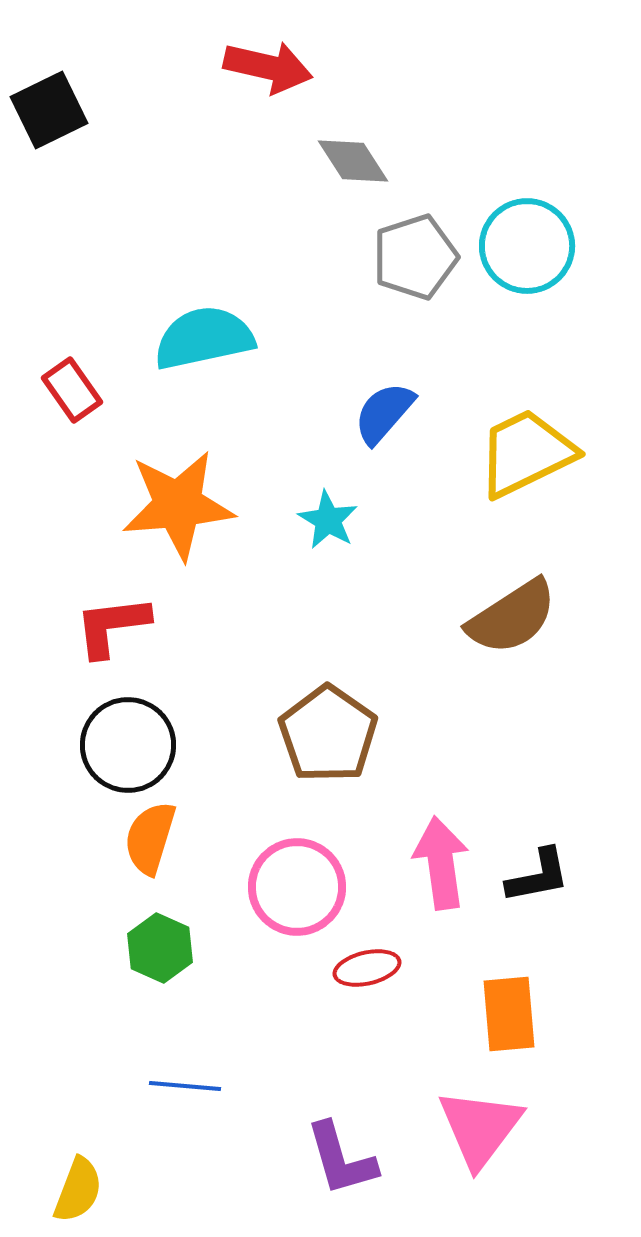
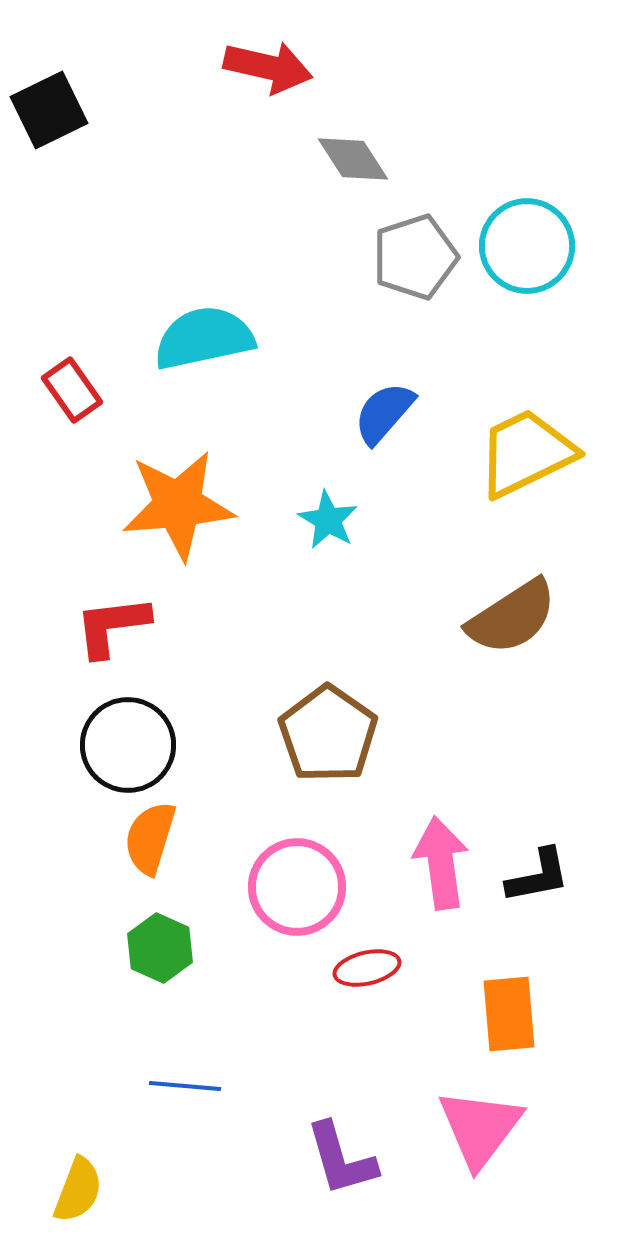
gray diamond: moved 2 px up
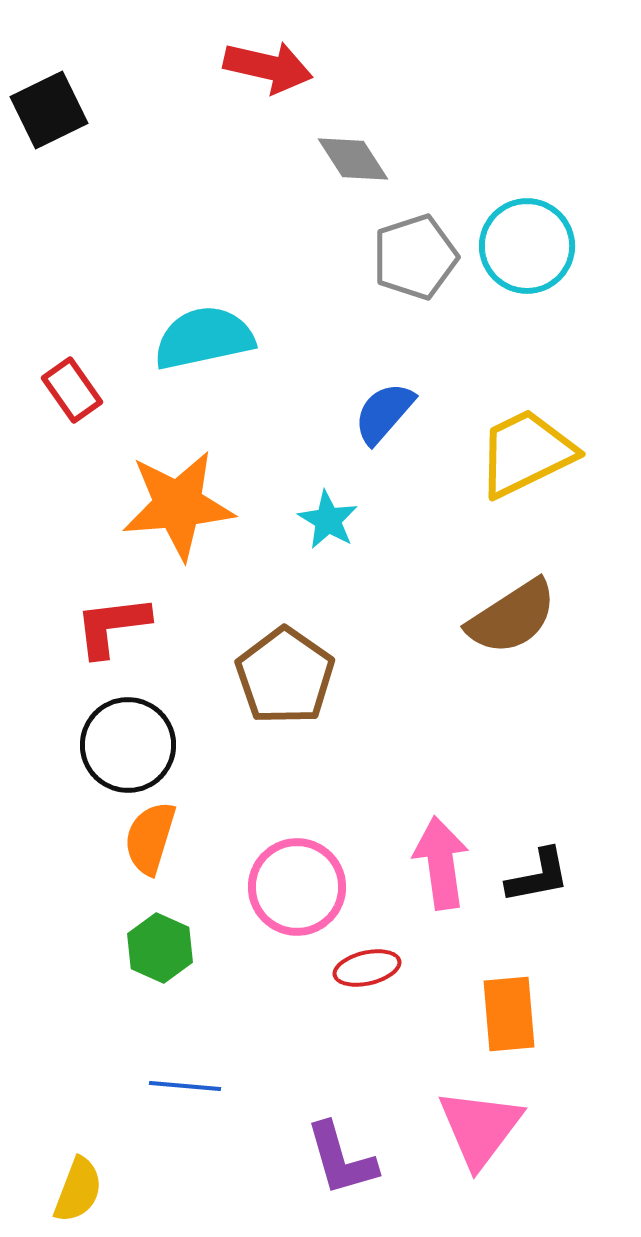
brown pentagon: moved 43 px left, 58 px up
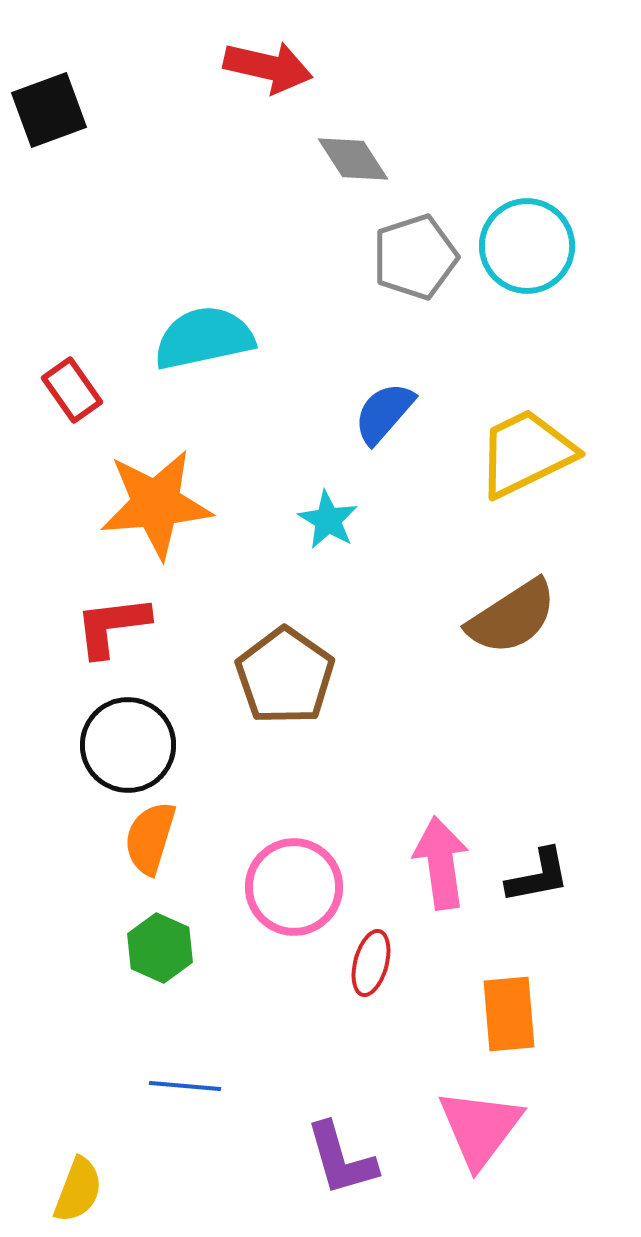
black square: rotated 6 degrees clockwise
orange star: moved 22 px left, 1 px up
pink circle: moved 3 px left
red ellipse: moved 4 px right, 5 px up; rotated 62 degrees counterclockwise
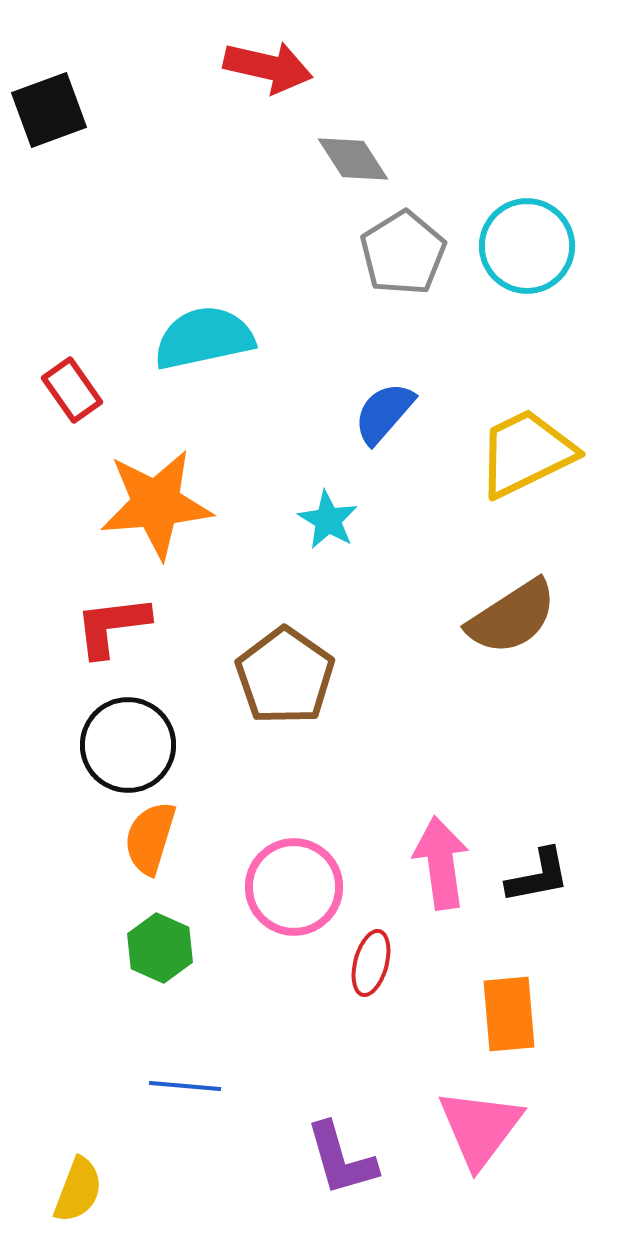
gray pentagon: moved 12 px left, 4 px up; rotated 14 degrees counterclockwise
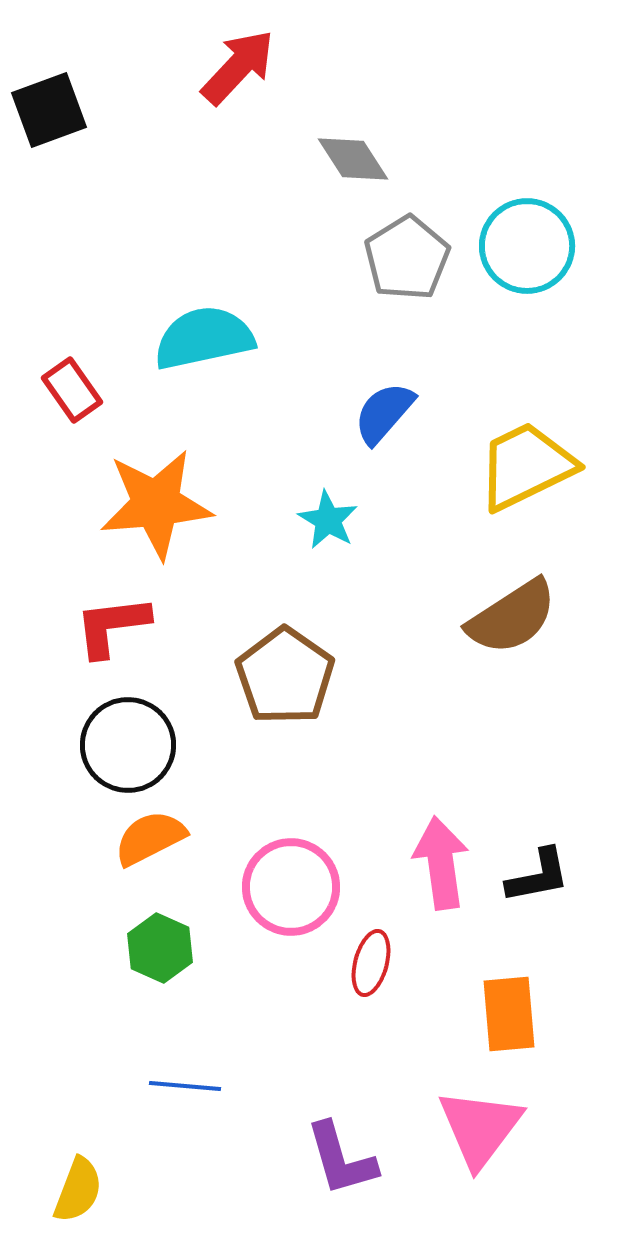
red arrow: moved 30 px left; rotated 60 degrees counterclockwise
gray pentagon: moved 4 px right, 5 px down
yellow trapezoid: moved 13 px down
orange semicircle: rotated 46 degrees clockwise
pink circle: moved 3 px left
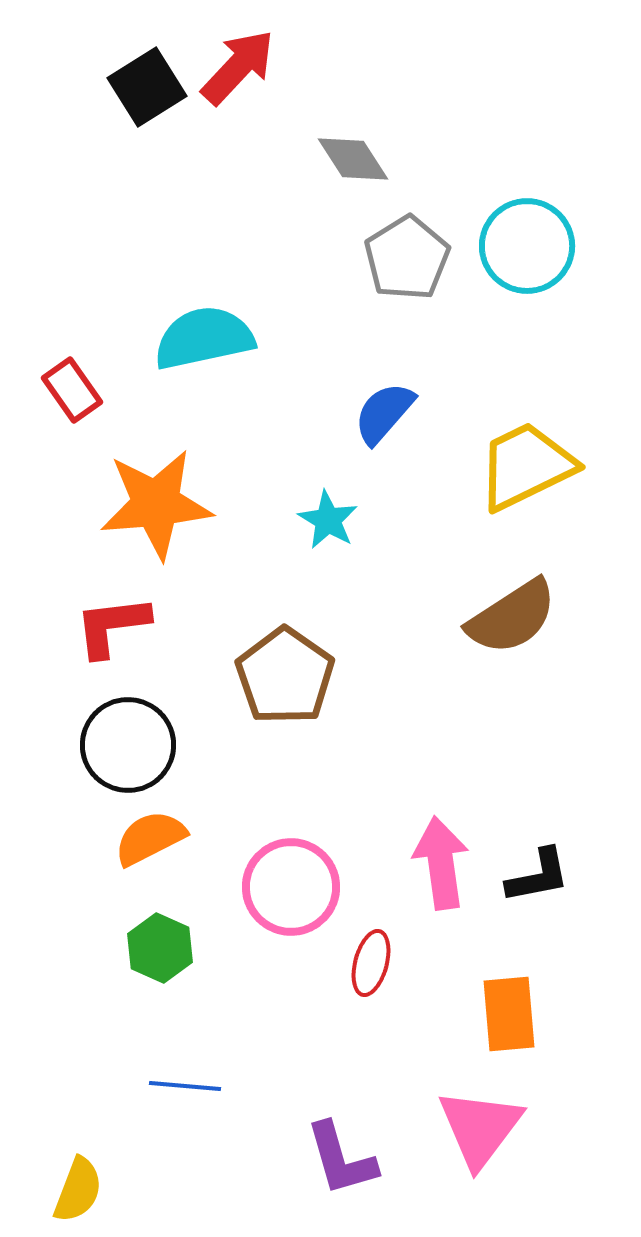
black square: moved 98 px right, 23 px up; rotated 12 degrees counterclockwise
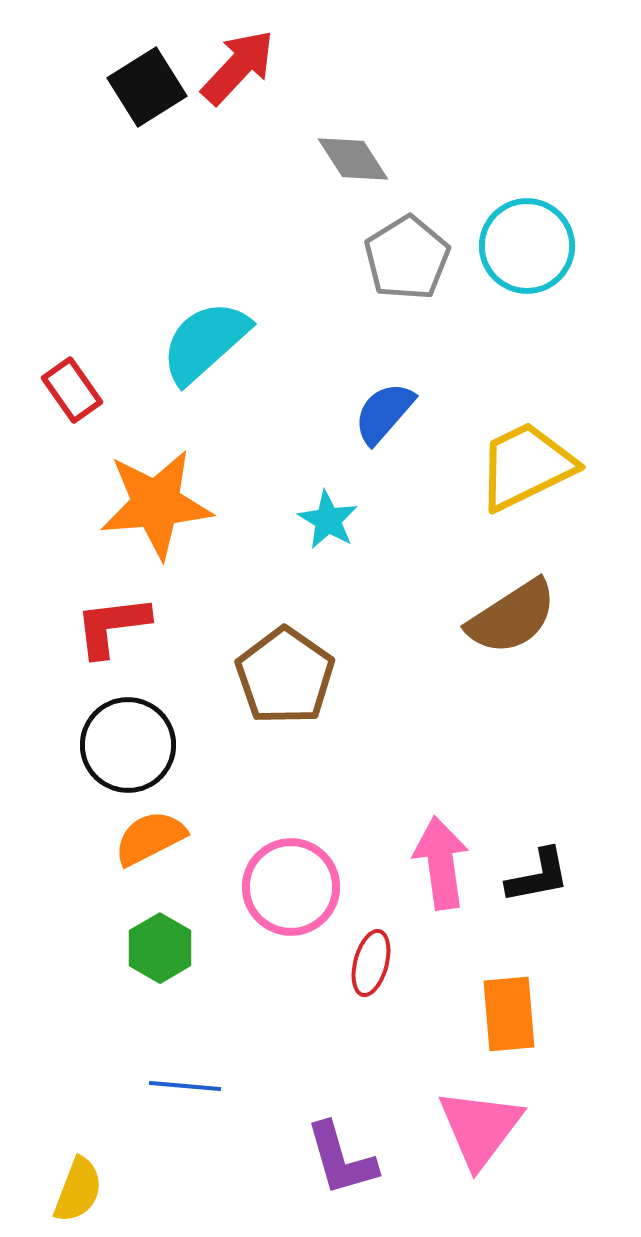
cyan semicircle: moved 1 px right, 4 px down; rotated 30 degrees counterclockwise
green hexagon: rotated 6 degrees clockwise
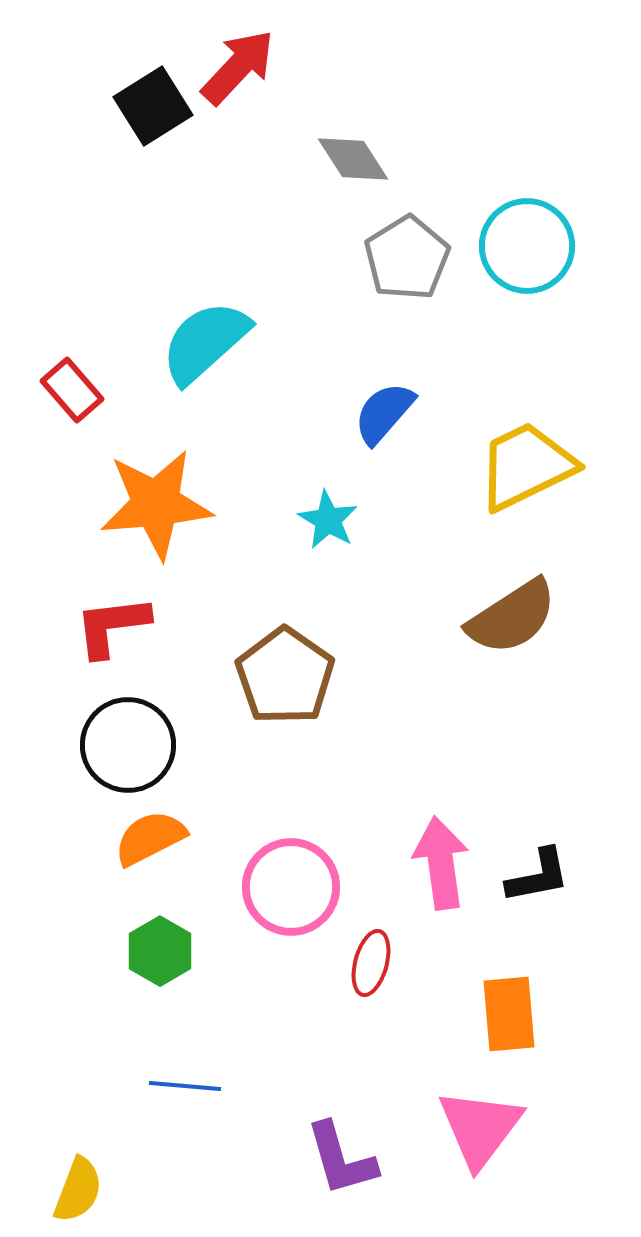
black square: moved 6 px right, 19 px down
red rectangle: rotated 6 degrees counterclockwise
green hexagon: moved 3 px down
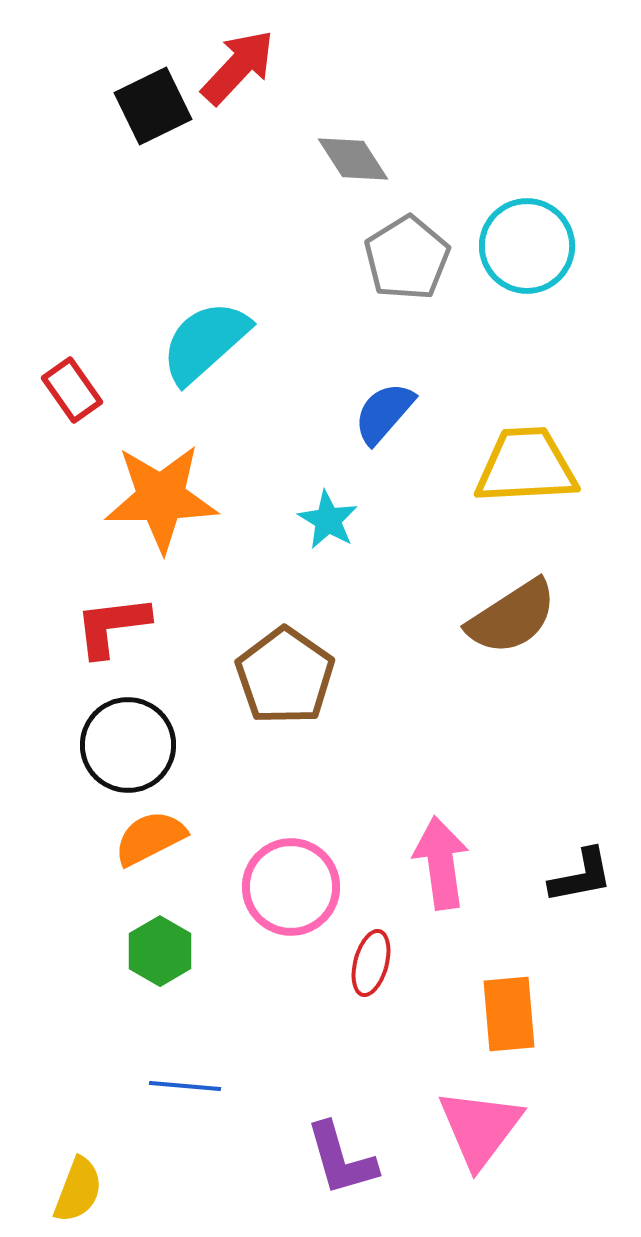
black square: rotated 6 degrees clockwise
red rectangle: rotated 6 degrees clockwise
yellow trapezoid: rotated 23 degrees clockwise
orange star: moved 5 px right, 6 px up; rotated 4 degrees clockwise
black L-shape: moved 43 px right
